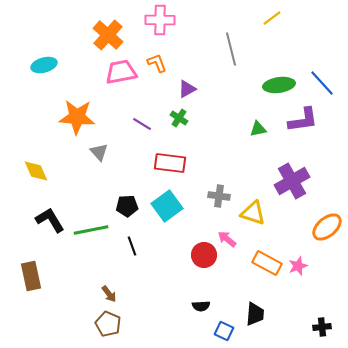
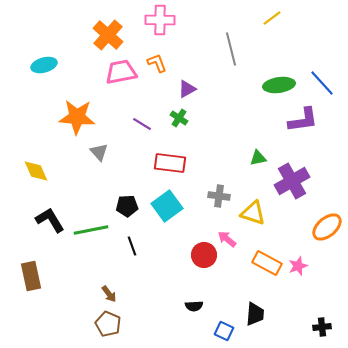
green triangle: moved 29 px down
black semicircle: moved 7 px left
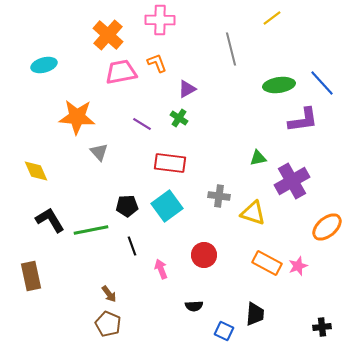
pink arrow: moved 66 px left, 30 px down; rotated 30 degrees clockwise
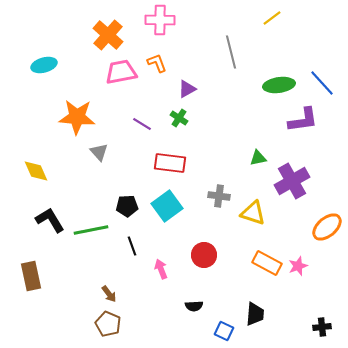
gray line: moved 3 px down
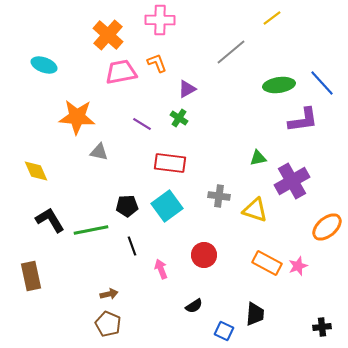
gray line: rotated 64 degrees clockwise
cyan ellipse: rotated 35 degrees clockwise
gray triangle: rotated 36 degrees counterclockwise
yellow triangle: moved 2 px right, 3 px up
brown arrow: rotated 66 degrees counterclockwise
black semicircle: rotated 30 degrees counterclockwise
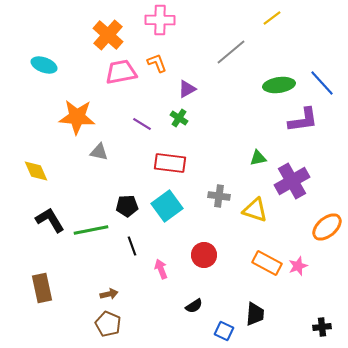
brown rectangle: moved 11 px right, 12 px down
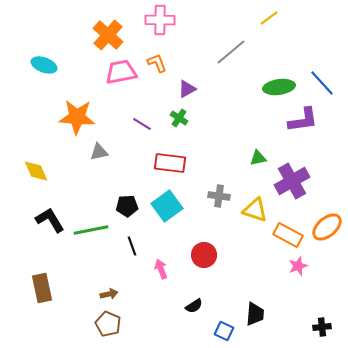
yellow line: moved 3 px left
green ellipse: moved 2 px down
gray triangle: rotated 24 degrees counterclockwise
orange rectangle: moved 21 px right, 28 px up
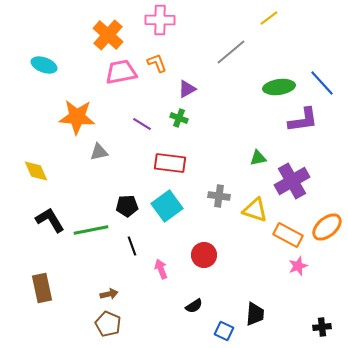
green cross: rotated 12 degrees counterclockwise
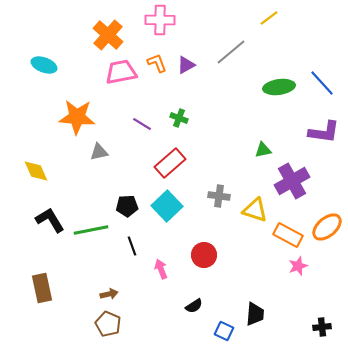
purple triangle: moved 1 px left, 24 px up
purple L-shape: moved 21 px right, 12 px down; rotated 16 degrees clockwise
green triangle: moved 5 px right, 8 px up
red rectangle: rotated 48 degrees counterclockwise
cyan square: rotated 8 degrees counterclockwise
